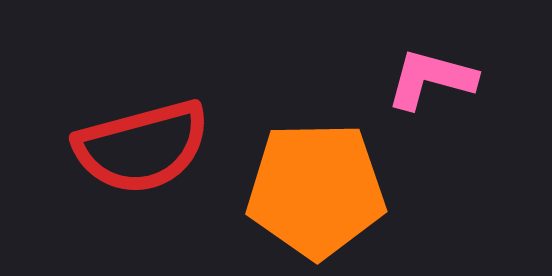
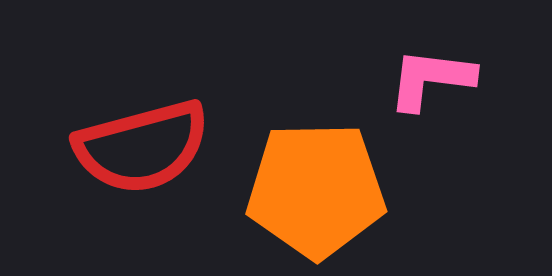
pink L-shape: rotated 8 degrees counterclockwise
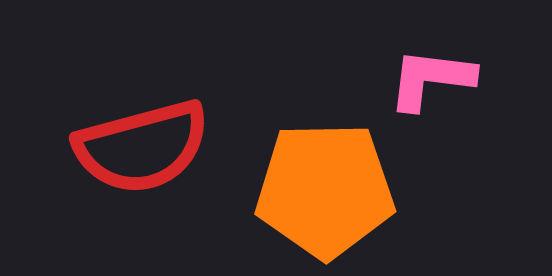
orange pentagon: moved 9 px right
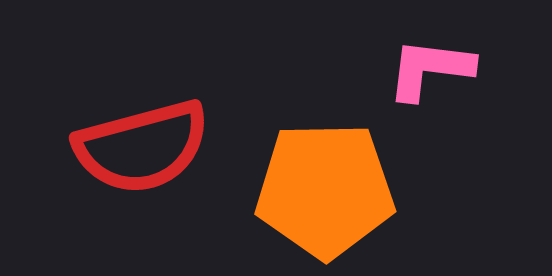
pink L-shape: moved 1 px left, 10 px up
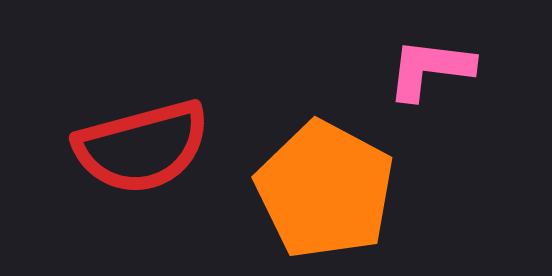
orange pentagon: rotated 29 degrees clockwise
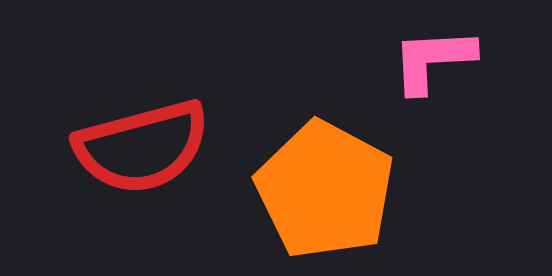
pink L-shape: moved 3 px right, 9 px up; rotated 10 degrees counterclockwise
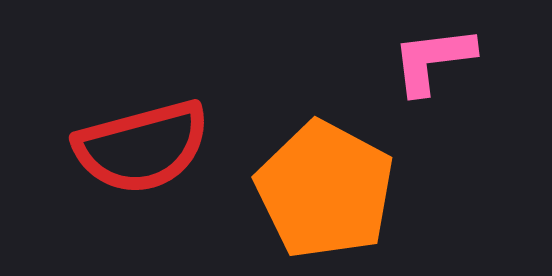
pink L-shape: rotated 4 degrees counterclockwise
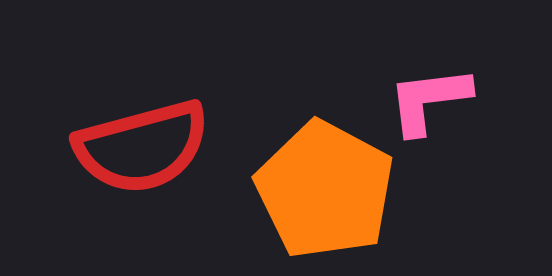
pink L-shape: moved 4 px left, 40 px down
